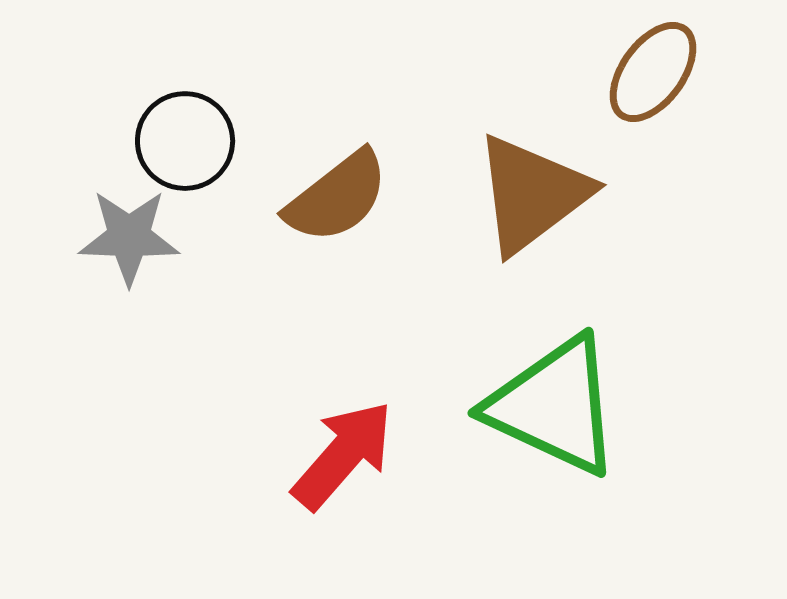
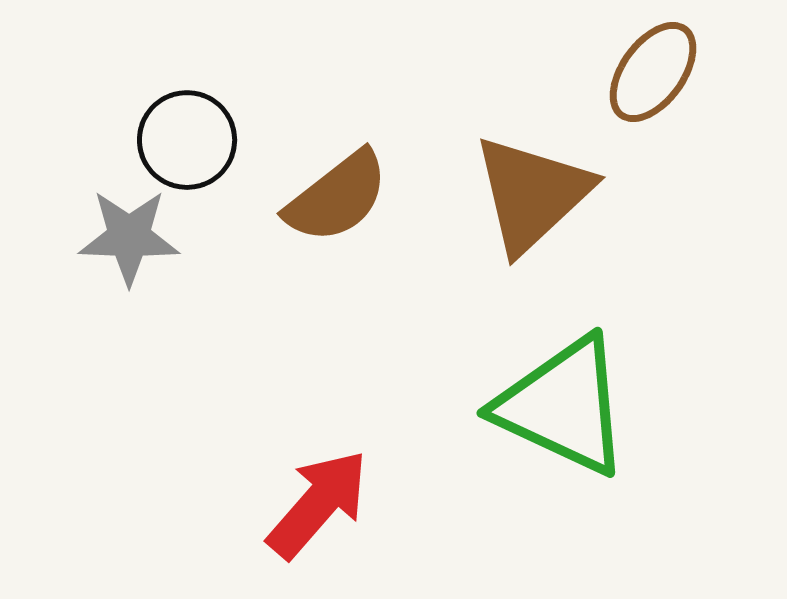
black circle: moved 2 px right, 1 px up
brown triangle: rotated 6 degrees counterclockwise
green triangle: moved 9 px right
red arrow: moved 25 px left, 49 px down
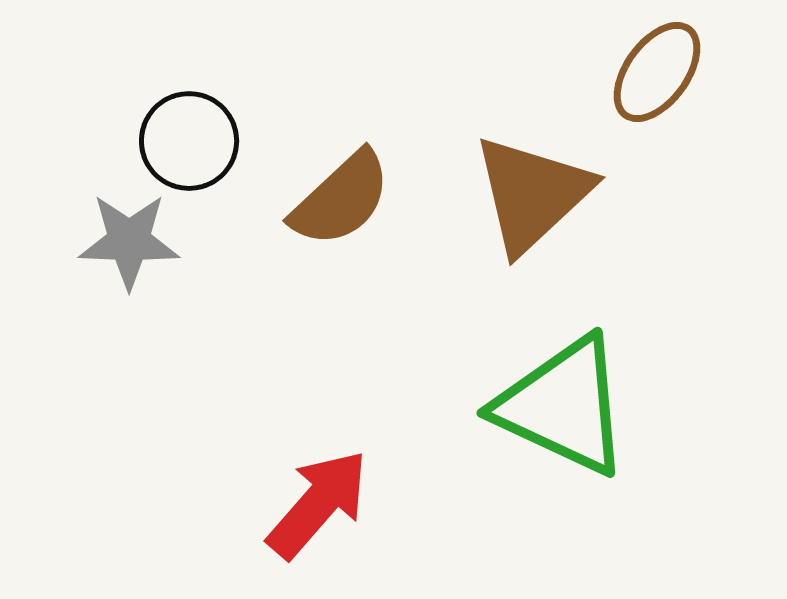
brown ellipse: moved 4 px right
black circle: moved 2 px right, 1 px down
brown semicircle: moved 4 px right, 2 px down; rotated 5 degrees counterclockwise
gray star: moved 4 px down
